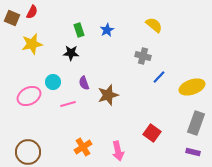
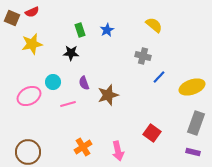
red semicircle: rotated 40 degrees clockwise
green rectangle: moved 1 px right
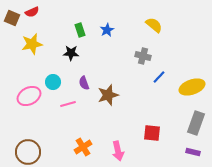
red square: rotated 30 degrees counterclockwise
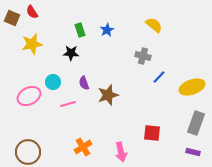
red semicircle: rotated 80 degrees clockwise
pink arrow: moved 3 px right, 1 px down
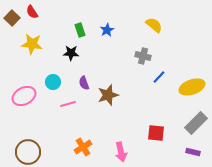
brown square: rotated 21 degrees clockwise
yellow star: rotated 20 degrees clockwise
pink ellipse: moved 5 px left
gray rectangle: rotated 25 degrees clockwise
red square: moved 4 px right
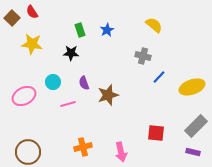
gray rectangle: moved 3 px down
orange cross: rotated 18 degrees clockwise
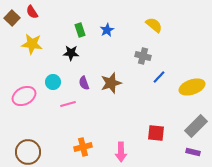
brown star: moved 3 px right, 12 px up
pink arrow: rotated 12 degrees clockwise
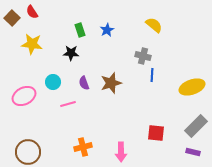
blue line: moved 7 px left, 2 px up; rotated 40 degrees counterclockwise
